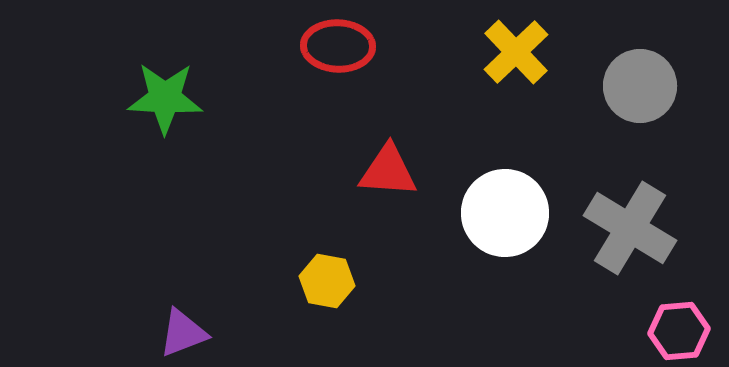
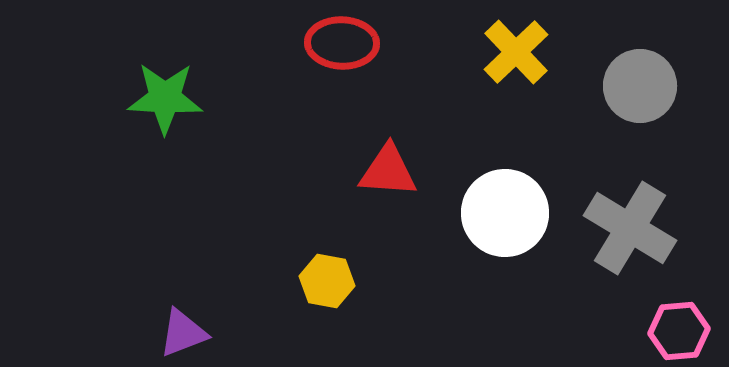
red ellipse: moved 4 px right, 3 px up
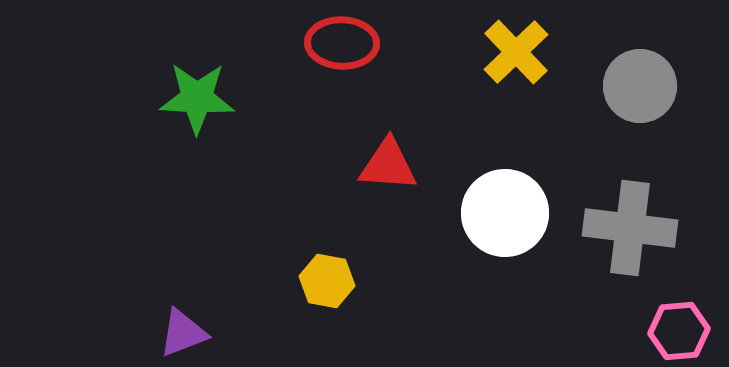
green star: moved 32 px right
red triangle: moved 6 px up
gray cross: rotated 24 degrees counterclockwise
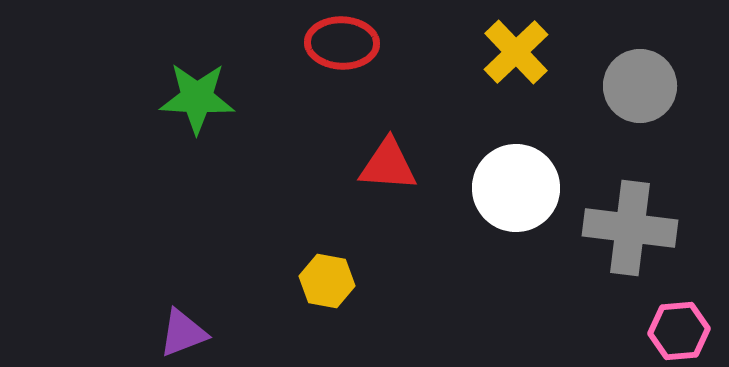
white circle: moved 11 px right, 25 px up
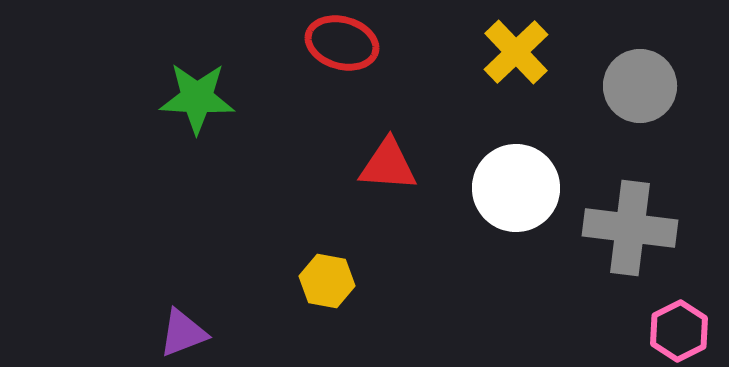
red ellipse: rotated 14 degrees clockwise
pink hexagon: rotated 22 degrees counterclockwise
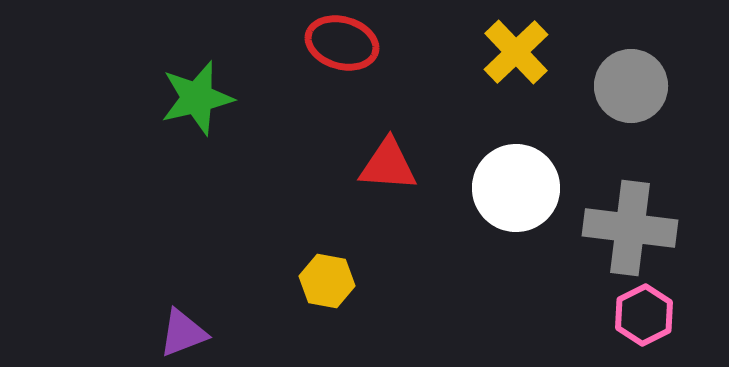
gray circle: moved 9 px left
green star: rotated 16 degrees counterclockwise
pink hexagon: moved 35 px left, 16 px up
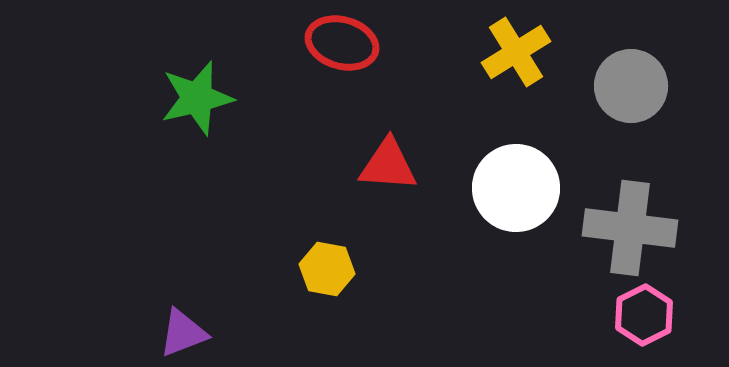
yellow cross: rotated 12 degrees clockwise
yellow hexagon: moved 12 px up
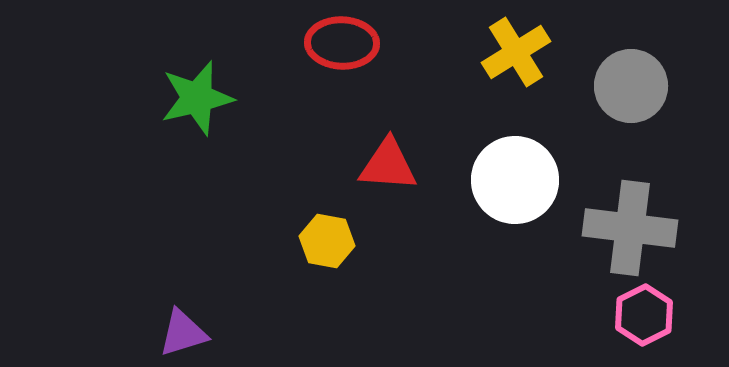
red ellipse: rotated 14 degrees counterclockwise
white circle: moved 1 px left, 8 px up
yellow hexagon: moved 28 px up
purple triangle: rotated 4 degrees clockwise
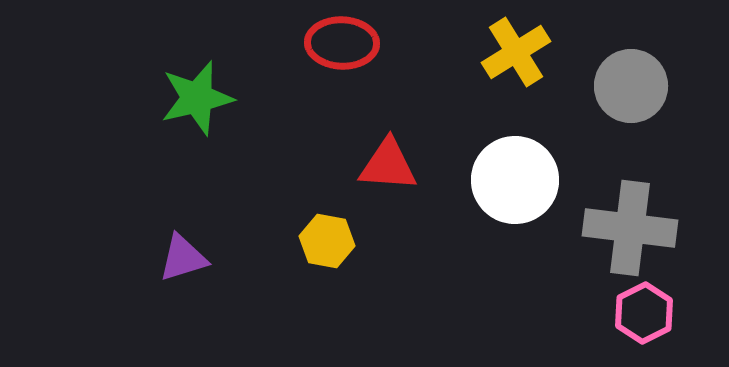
pink hexagon: moved 2 px up
purple triangle: moved 75 px up
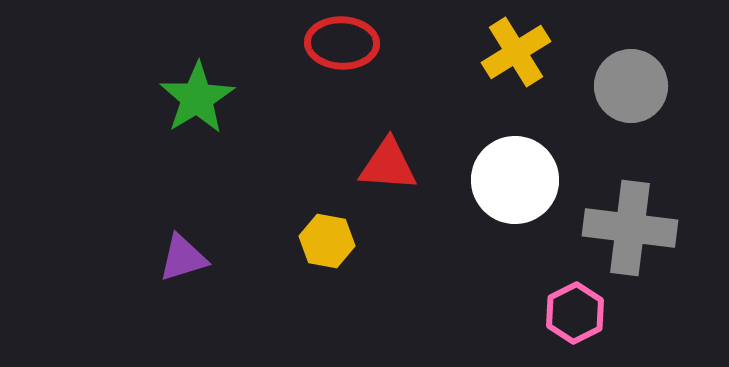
green star: rotated 18 degrees counterclockwise
pink hexagon: moved 69 px left
